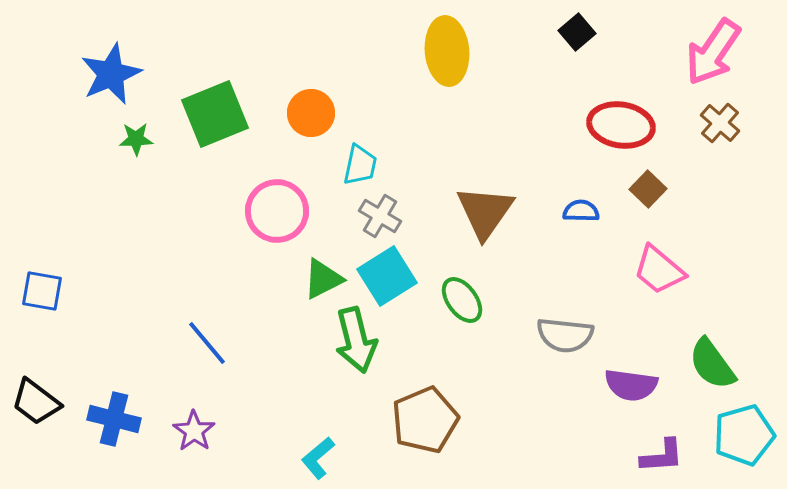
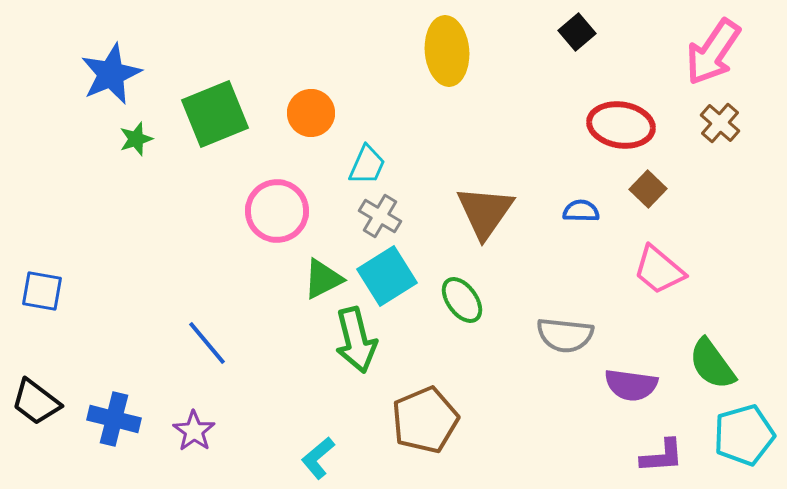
green star: rotated 16 degrees counterclockwise
cyan trapezoid: moved 7 px right; rotated 12 degrees clockwise
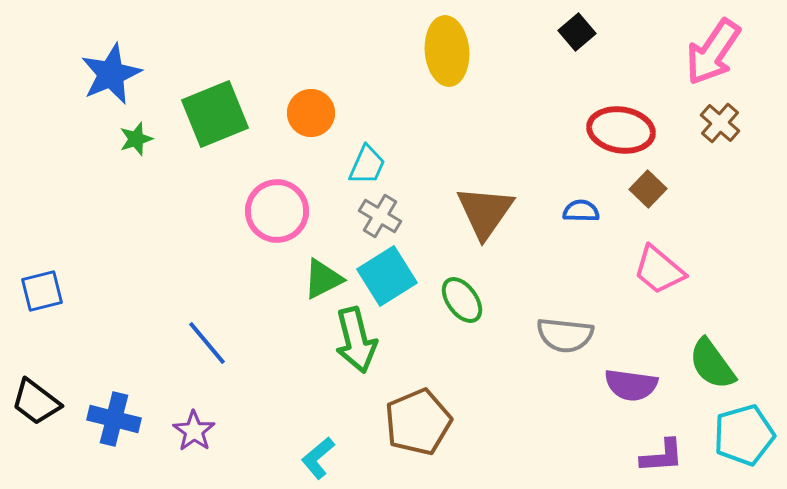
red ellipse: moved 5 px down
blue square: rotated 24 degrees counterclockwise
brown pentagon: moved 7 px left, 2 px down
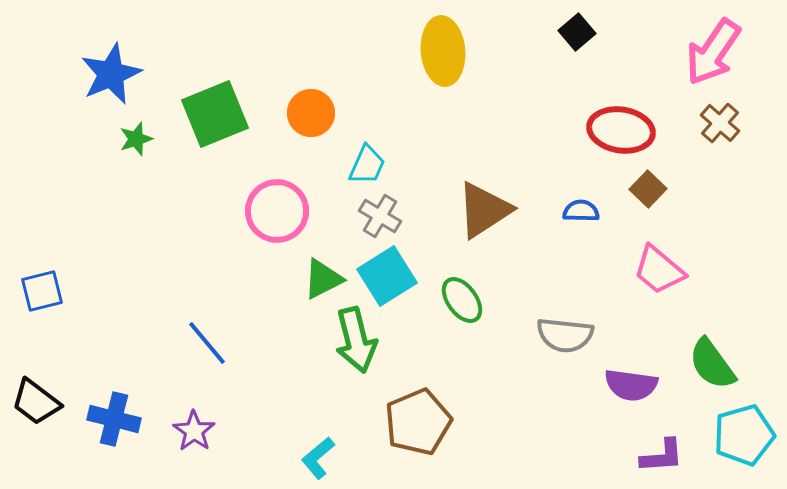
yellow ellipse: moved 4 px left
brown triangle: moved 1 px left, 2 px up; rotated 22 degrees clockwise
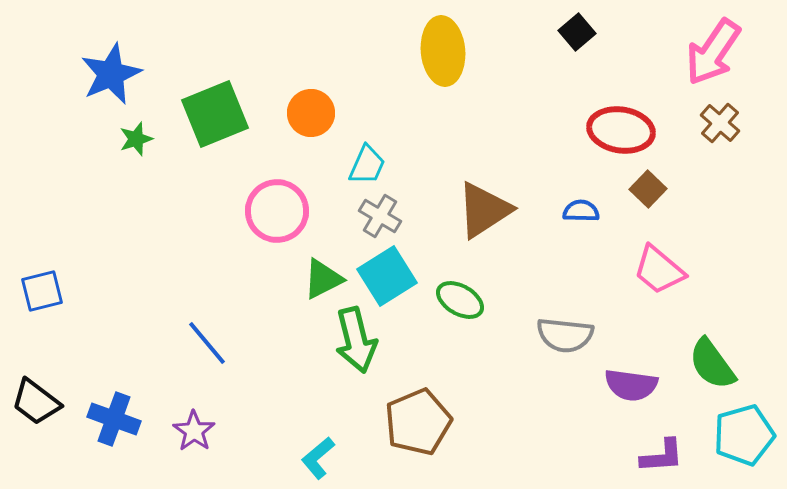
green ellipse: moved 2 px left; rotated 24 degrees counterclockwise
blue cross: rotated 6 degrees clockwise
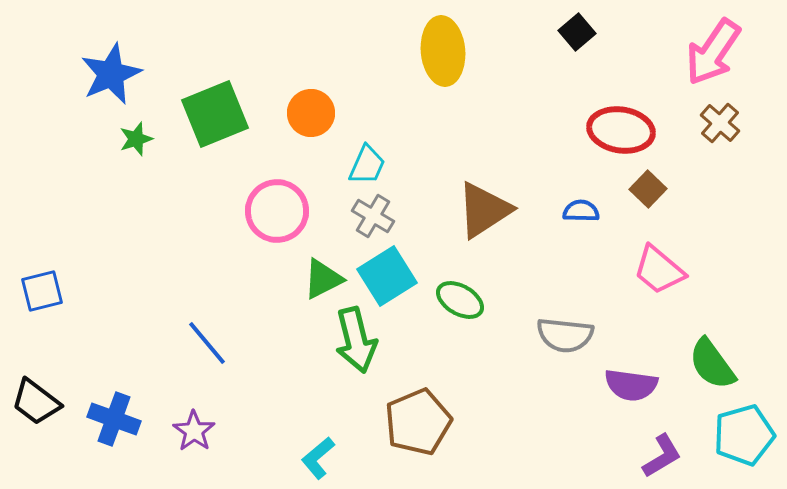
gray cross: moved 7 px left
purple L-shape: rotated 27 degrees counterclockwise
